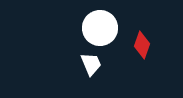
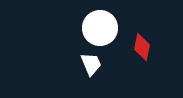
red diamond: moved 2 px down; rotated 8 degrees counterclockwise
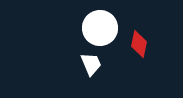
red diamond: moved 3 px left, 3 px up
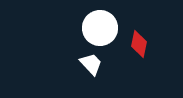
white trapezoid: rotated 20 degrees counterclockwise
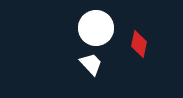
white circle: moved 4 px left
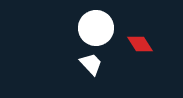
red diamond: moved 1 px right; rotated 44 degrees counterclockwise
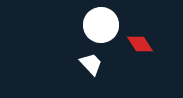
white circle: moved 5 px right, 3 px up
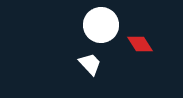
white trapezoid: moved 1 px left
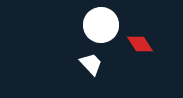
white trapezoid: moved 1 px right
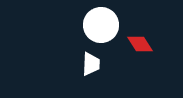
white trapezoid: rotated 45 degrees clockwise
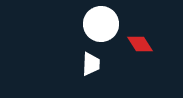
white circle: moved 1 px up
